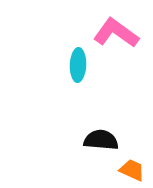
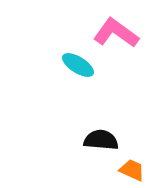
cyan ellipse: rotated 60 degrees counterclockwise
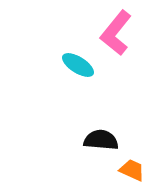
pink L-shape: rotated 87 degrees counterclockwise
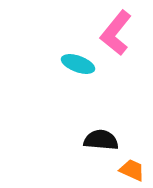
cyan ellipse: moved 1 px up; rotated 12 degrees counterclockwise
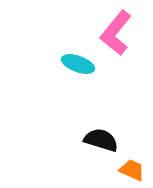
black semicircle: rotated 12 degrees clockwise
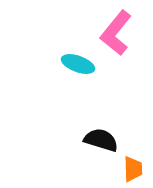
orange trapezoid: moved 1 px right, 1 px up; rotated 64 degrees clockwise
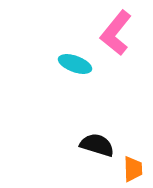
cyan ellipse: moved 3 px left
black semicircle: moved 4 px left, 5 px down
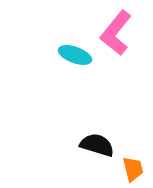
cyan ellipse: moved 9 px up
orange trapezoid: rotated 12 degrees counterclockwise
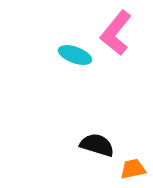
orange trapezoid: rotated 88 degrees counterclockwise
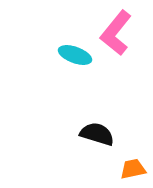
black semicircle: moved 11 px up
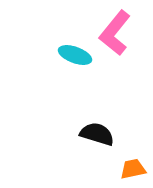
pink L-shape: moved 1 px left
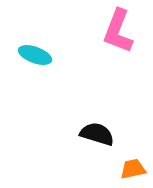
pink L-shape: moved 3 px right, 2 px up; rotated 18 degrees counterclockwise
cyan ellipse: moved 40 px left
